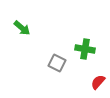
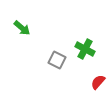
green cross: rotated 18 degrees clockwise
gray square: moved 3 px up
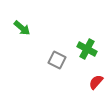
green cross: moved 2 px right
red semicircle: moved 2 px left
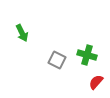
green arrow: moved 5 px down; rotated 24 degrees clockwise
green cross: moved 6 px down; rotated 12 degrees counterclockwise
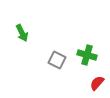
red semicircle: moved 1 px right, 1 px down
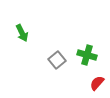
gray square: rotated 24 degrees clockwise
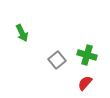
red semicircle: moved 12 px left
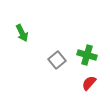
red semicircle: moved 4 px right
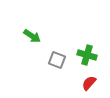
green arrow: moved 10 px right, 3 px down; rotated 30 degrees counterclockwise
gray square: rotated 30 degrees counterclockwise
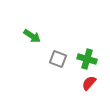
green cross: moved 4 px down
gray square: moved 1 px right, 1 px up
